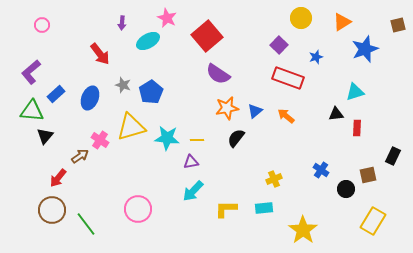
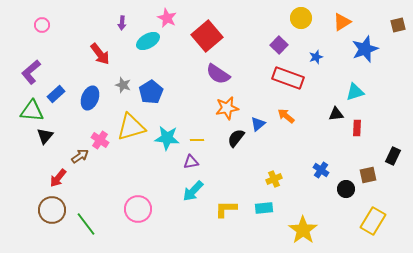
blue triangle at (255, 111): moved 3 px right, 13 px down
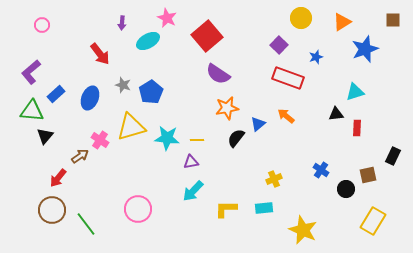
brown square at (398, 25): moved 5 px left, 5 px up; rotated 14 degrees clockwise
yellow star at (303, 230): rotated 12 degrees counterclockwise
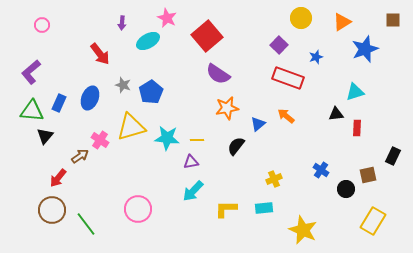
blue rectangle at (56, 94): moved 3 px right, 9 px down; rotated 24 degrees counterclockwise
black semicircle at (236, 138): moved 8 px down
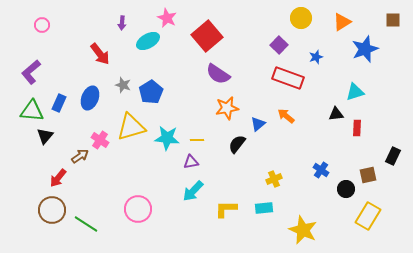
black semicircle at (236, 146): moved 1 px right, 2 px up
yellow rectangle at (373, 221): moved 5 px left, 5 px up
green line at (86, 224): rotated 20 degrees counterclockwise
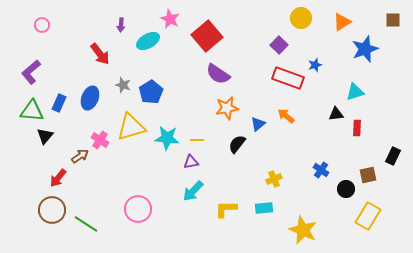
pink star at (167, 18): moved 3 px right, 1 px down
purple arrow at (122, 23): moved 1 px left, 2 px down
blue star at (316, 57): moved 1 px left, 8 px down
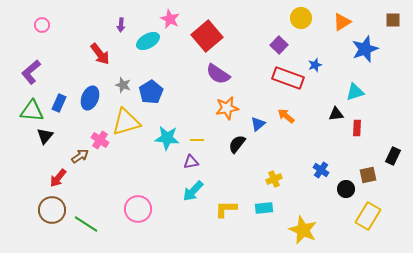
yellow triangle at (131, 127): moved 5 px left, 5 px up
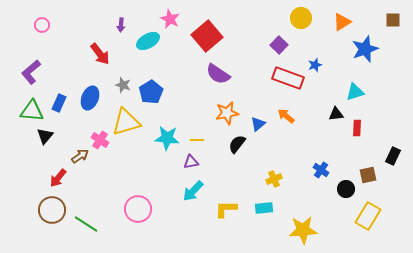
orange star at (227, 108): moved 5 px down
yellow star at (303, 230): rotated 28 degrees counterclockwise
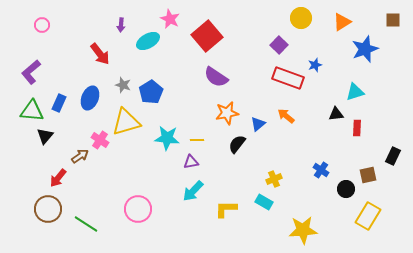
purple semicircle at (218, 74): moved 2 px left, 3 px down
cyan rectangle at (264, 208): moved 6 px up; rotated 36 degrees clockwise
brown circle at (52, 210): moved 4 px left, 1 px up
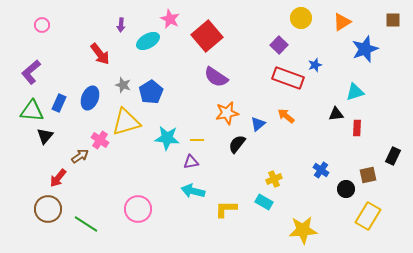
cyan arrow at (193, 191): rotated 60 degrees clockwise
